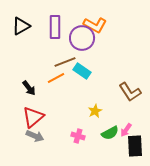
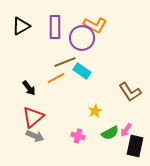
black rectangle: rotated 15 degrees clockwise
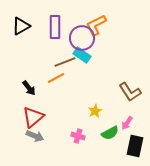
orange L-shape: moved 1 px right; rotated 125 degrees clockwise
cyan rectangle: moved 16 px up
pink arrow: moved 1 px right, 7 px up
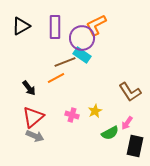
pink cross: moved 6 px left, 21 px up
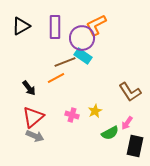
cyan rectangle: moved 1 px right, 1 px down
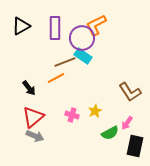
purple rectangle: moved 1 px down
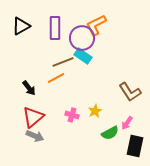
brown line: moved 2 px left
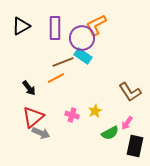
gray arrow: moved 6 px right, 3 px up
